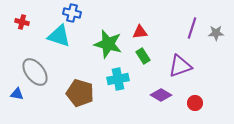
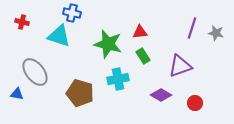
gray star: rotated 14 degrees clockwise
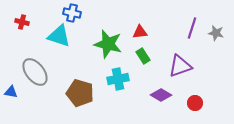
blue triangle: moved 6 px left, 2 px up
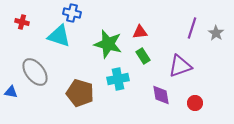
gray star: rotated 21 degrees clockwise
purple diamond: rotated 50 degrees clockwise
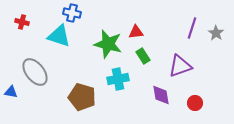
red triangle: moved 4 px left
brown pentagon: moved 2 px right, 4 px down
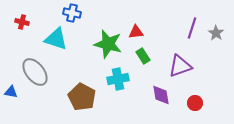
cyan triangle: moved 3 px left, 3 px down
brown pentagon: rotated 12 degrees clockwise
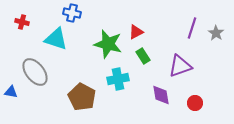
red triangle: rotated 21 degrees counterclockwise
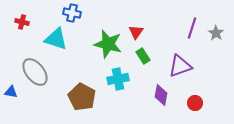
red triangle: rotated 28 degrees counterclockwise
purple diamond: rotated 20 degrees clockwise
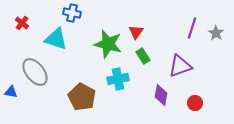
red cross: moved 1 px down; rotated 24 degrees clockwise
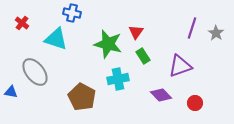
purple diamond: rotated 55 degrees counterclockwise
